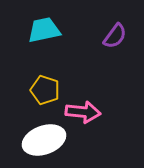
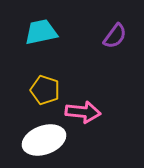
cyan trapezoid: moved 3 px left, 2 px down
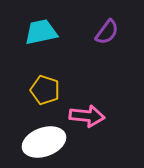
purple semicircle: moved 8 px left, 4 px up
pink arrow: moved 4 px right, 4 px down
white ellipse: moved 2 px down
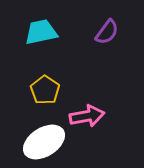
yellow pentagon: rotated 16 degrees clockwise
pink arrow: rotated 16 degrees counterclockwise
white ellipse: rotated 12 degrees counterclockwise
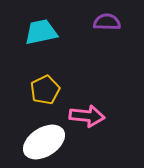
purple semicircle: moved 10 px up; rotated 124 degrees counterclockwise
yellow pentagon: rotated 12 degrees clockwise
pink arrow: rotated 16 degrees clockwise
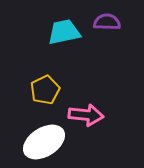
cyan trapezoid: moved 23 px right
pink arrow: moved 1 px left, 1 px up
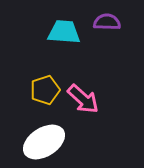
cyan trapezoid: rotated 16 degrees clockwise
yellow pentagon: rotated 8 degrees clockwise
pink arrow: moved 3 px left, 16 px up; rotated 36 degrees clockwise
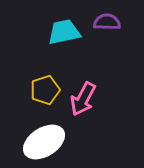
cyan trapezoid: rotated 16 degrees counterclockwise
pink arrow: rotated 76 degrees clockwise
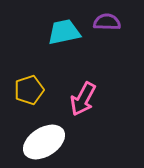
yellow pentagon: moved 16 px left
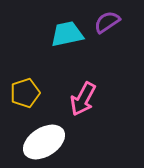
purple semicircle: rotated 36 degrees counterclockwise
cyan trapezoid: moved 3 px right, 2 px down
yellow pentagon: moved 4 px left, 3 px down
